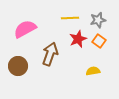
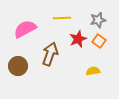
yellow line: moved 8 px left
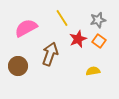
yellow line: rotated 60 degrees clockwise
pink semicircle: moved 1 px right, 1 px up
